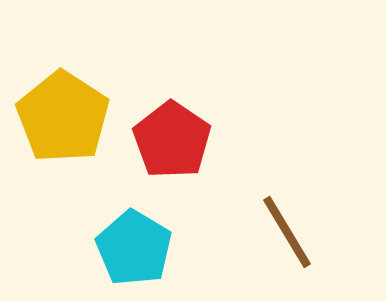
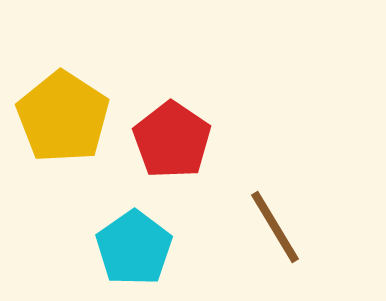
brown line: moved 12 px left, 5 px up
cyan pentagon: rotated 6 degrees clockwise
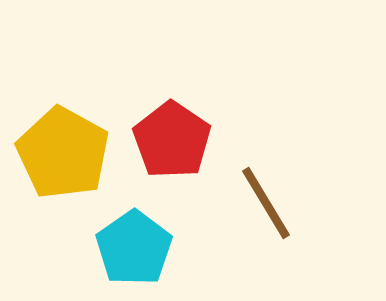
yellow pentagon: moved 36 px down; rotated 4 degrees counterclockwise
brown line: moved 9 px left, 24 px up
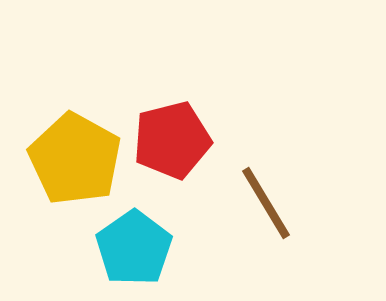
red pentagon: rotated 24 degrees clockwise
yellow pentagon: moved 12 px right, 6 px down
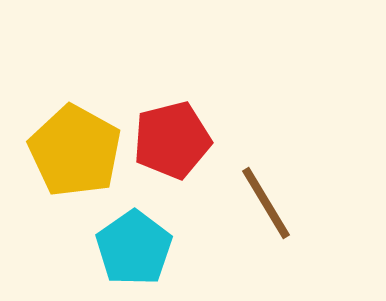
yellow pentagon: moved 8 px up
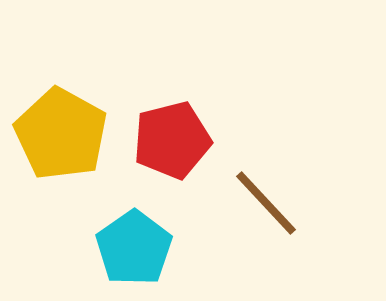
yellow pentagon: moved 14 px left, 17 px up
brown line: rotated 12 degrees counterclockwise
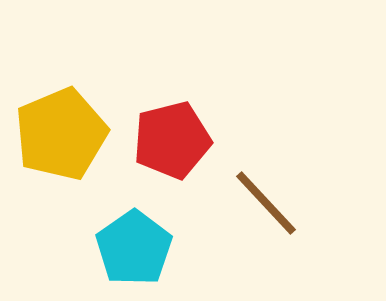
yellow pentagon: rotated 20 degrees clockwise
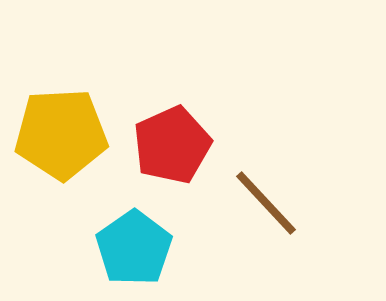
yellow pentagon: rotated 20 degrees clockwise
red pentagon: moved 5 px down; rotated 10 degrees counterclockwise
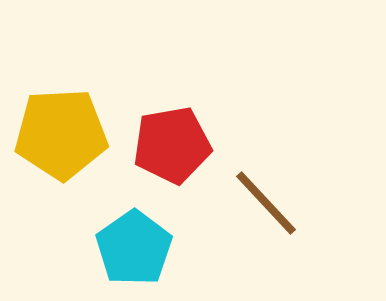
red pentagon: rotated 14 degrees clockwise
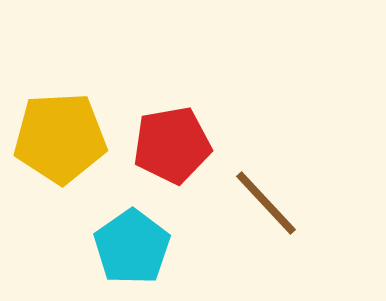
yellow pentagon: moved 1 px left, 4 px down
cyan pentagon: moved 2 px left, 1 px up
